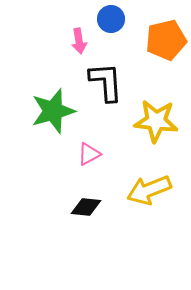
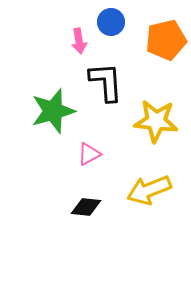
blue circle: moved 3 px down
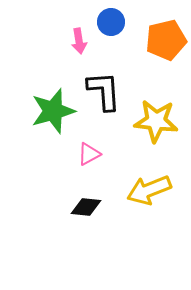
black L-shape: moved 2 px left, 9 px down
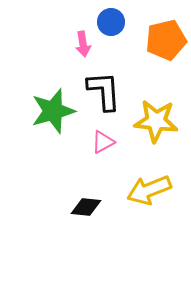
pink arrow: moved 4 px right, 3 px down
pink triangle: moved 14 px right, 12 px up
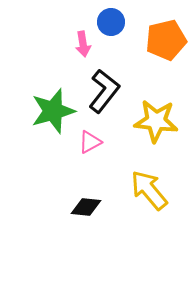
black L-shape: rotated 42 degrees clockwise
pink triangle: moved 13 px left
yellow arrow: rotated 72 degrees clockwise
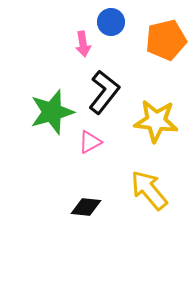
black L-shape: moved 1 px down
green star: moved 1 px left, 1 px down
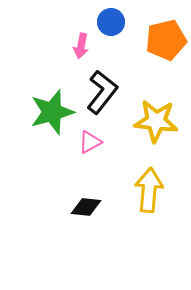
pink arrow: moved 2 px left, 2 px down; rotated 20 degrees clockwise
black L-shape: moved 2 px left
yellow arrow: rotated 45 degrees clockwise
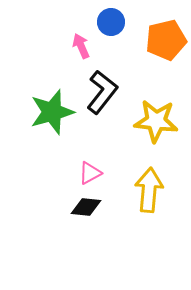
pink arrow: rotated 145 degrees clockwise
pink triangle: moved 31 px down
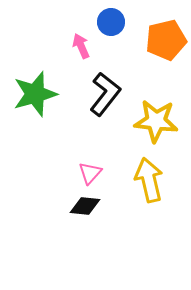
black L-shape: moved 3 px right, 2 px down
green star: moved 17 px left, 18 px up
pink triangle: rotated 20 degrees counterclockwise
yellow arrow: moved 10 px up; rotated 18 degrees counterclockwise
black diamond: moved 1 px left, 1 px up
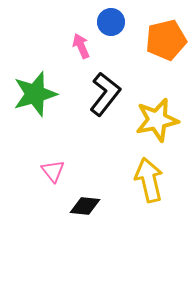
yellow star: moved 1 px right, 1 px up; rotated 18 degrees counterclockwise
pink triangle: moved 37 px left, 2 px up; rotated 20 degrees counterclockwise
